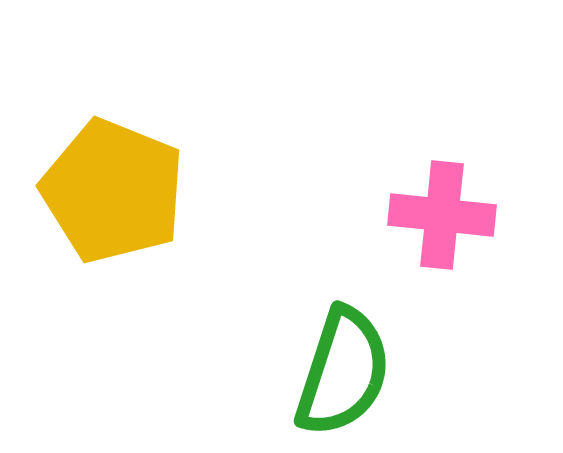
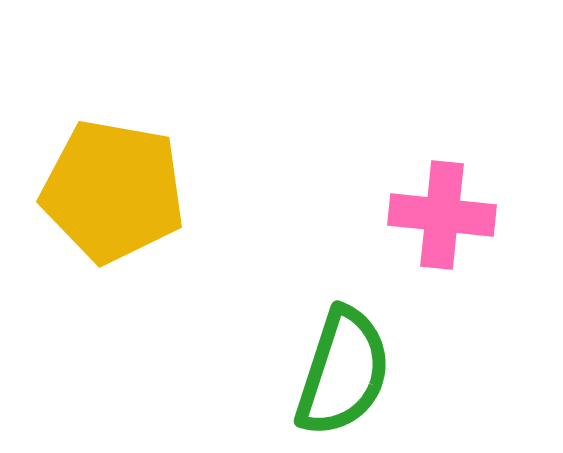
yellow pentagon: rotated 12 degrees counterclockwise
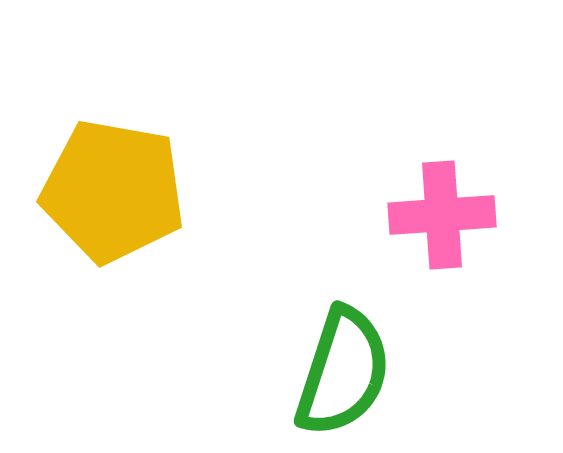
pink cross: rotated 10 degrees counterclockwise
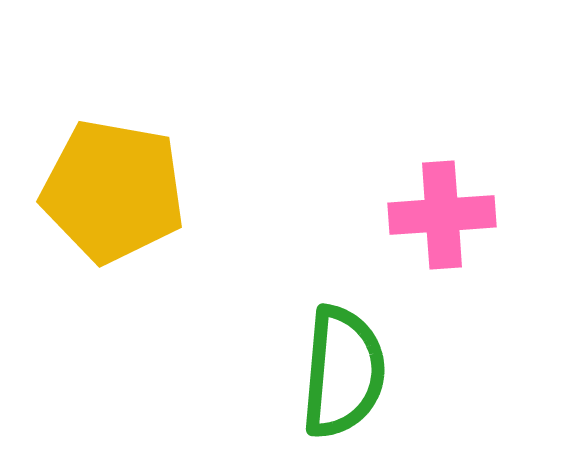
green semicircle: rotated 13 degrees counterclockwise
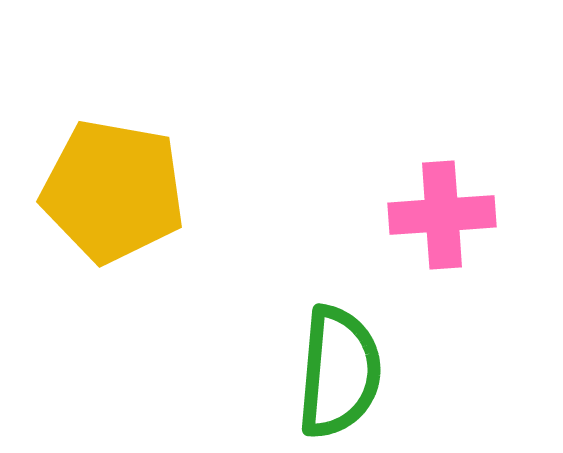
green semicircle: moved 4 px left
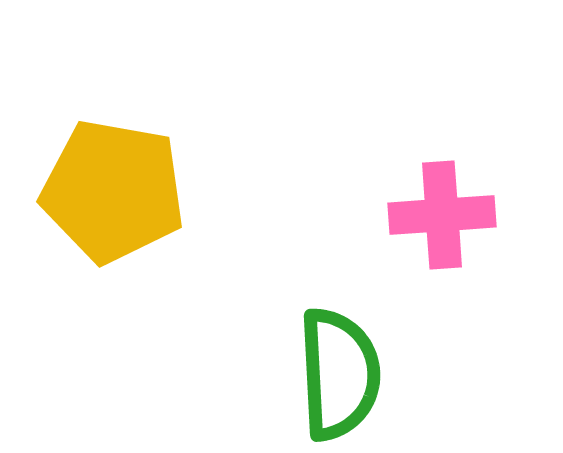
green semicircle: moved 2 px down; rotated 8 degrees counterclockwise
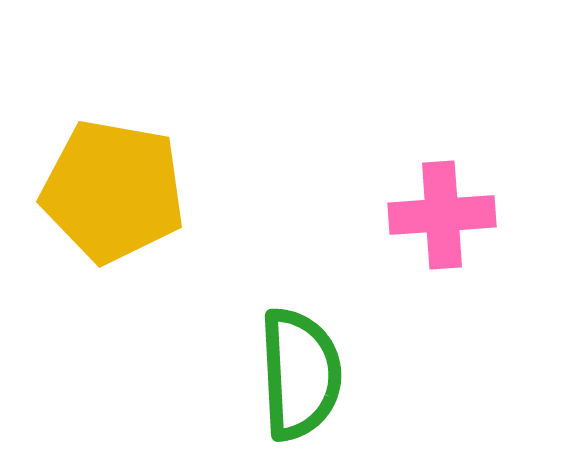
green semicircle: moved 39 px left
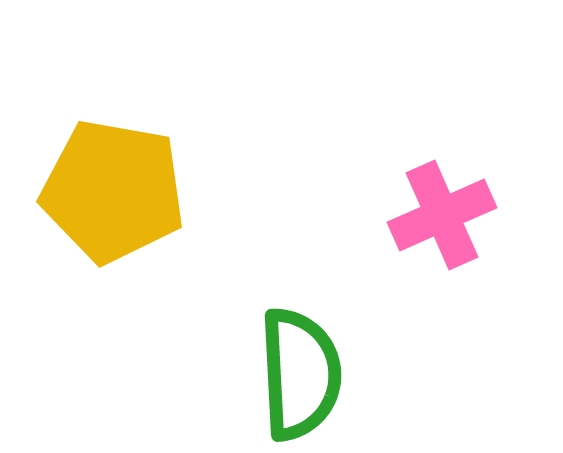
pink cross: rotated 20 degrees counterclockwise
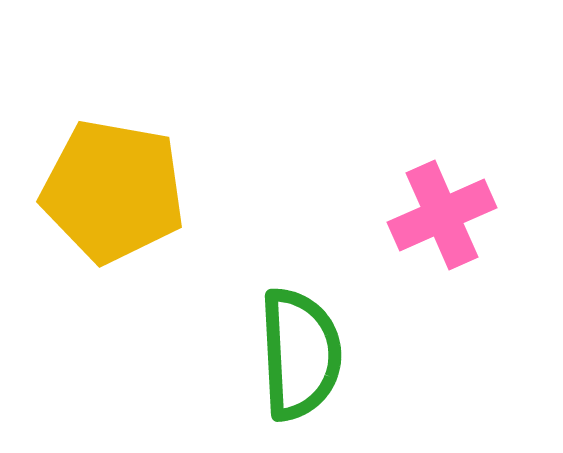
green semicircle: moved 20 px up
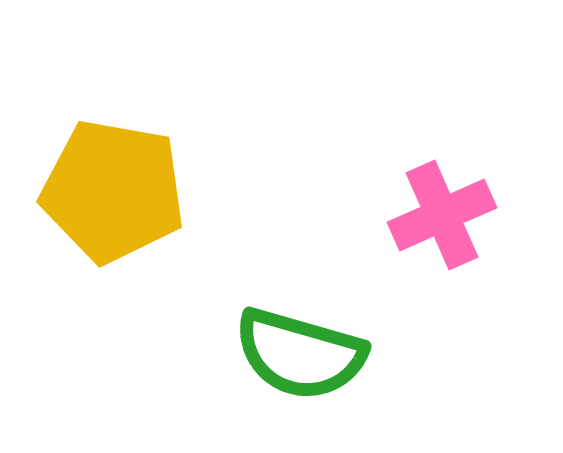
green semicircle: rotated 109 degrees clockwise
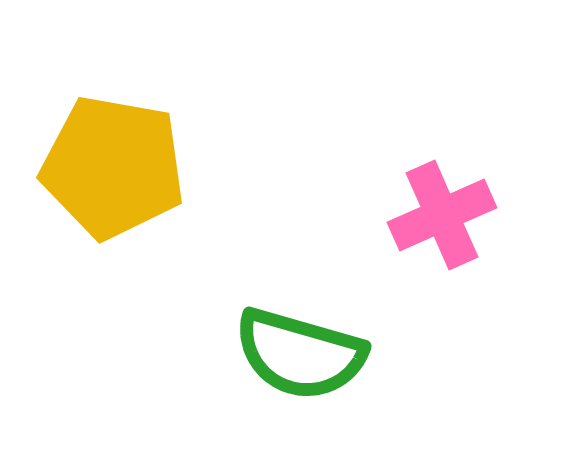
yellow pentagon: moved 24 px up
